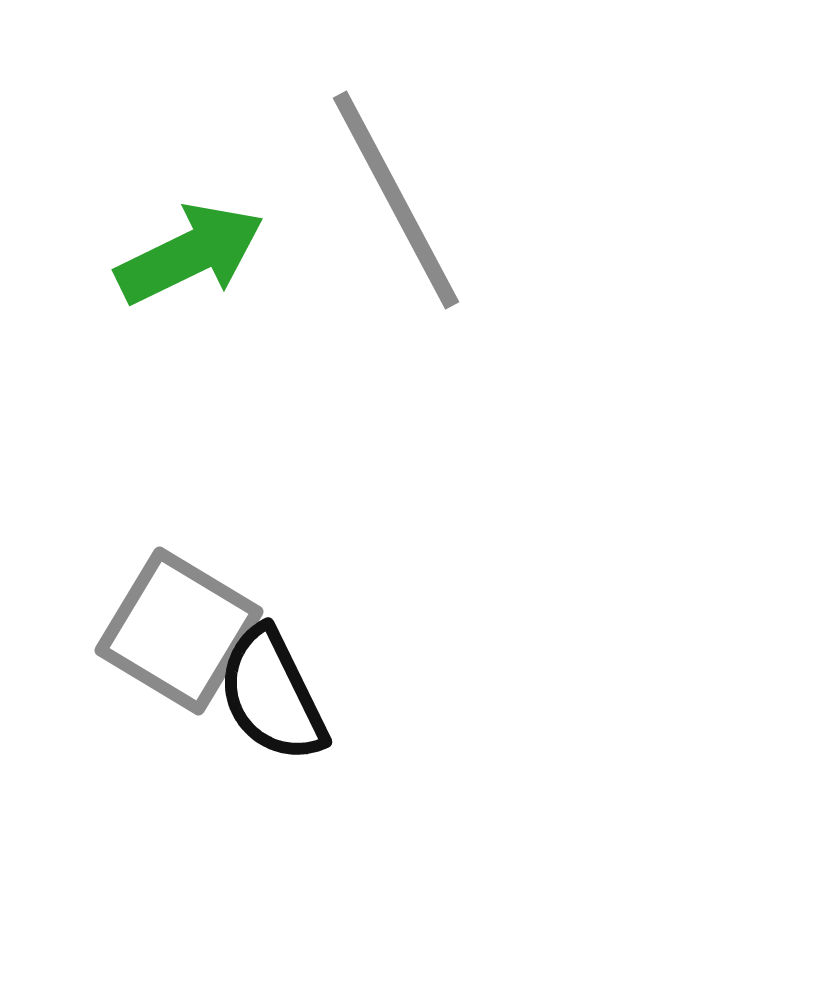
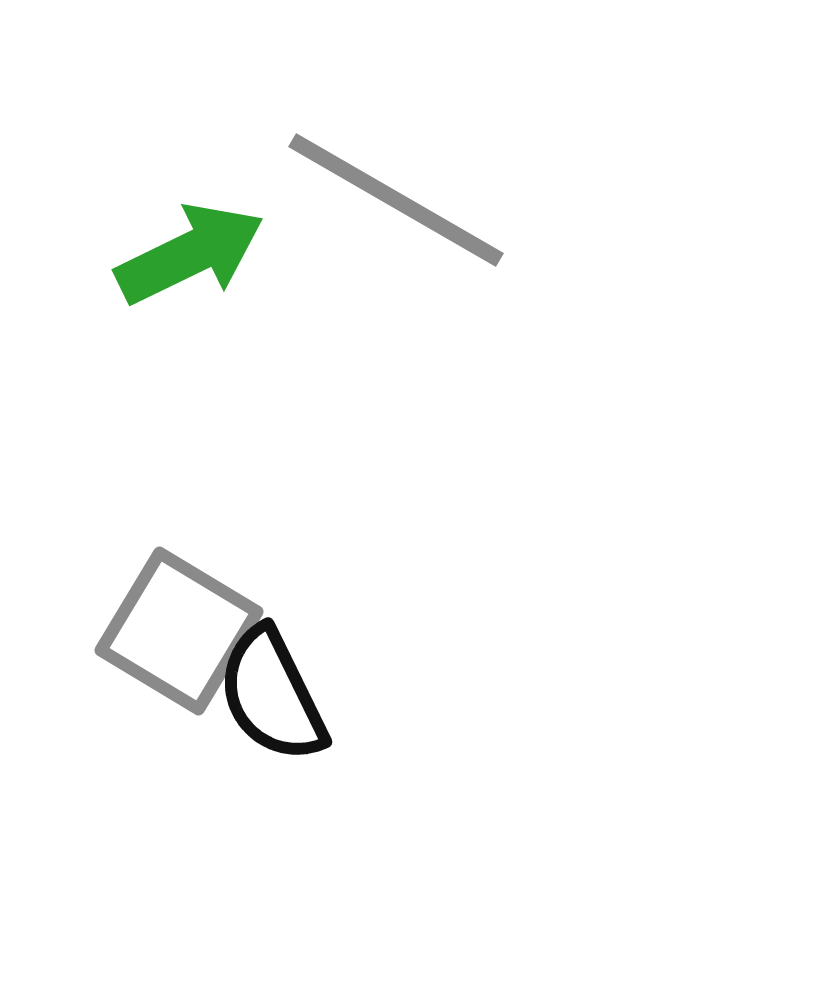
gray line: rotated 32 degrees counterclockwise
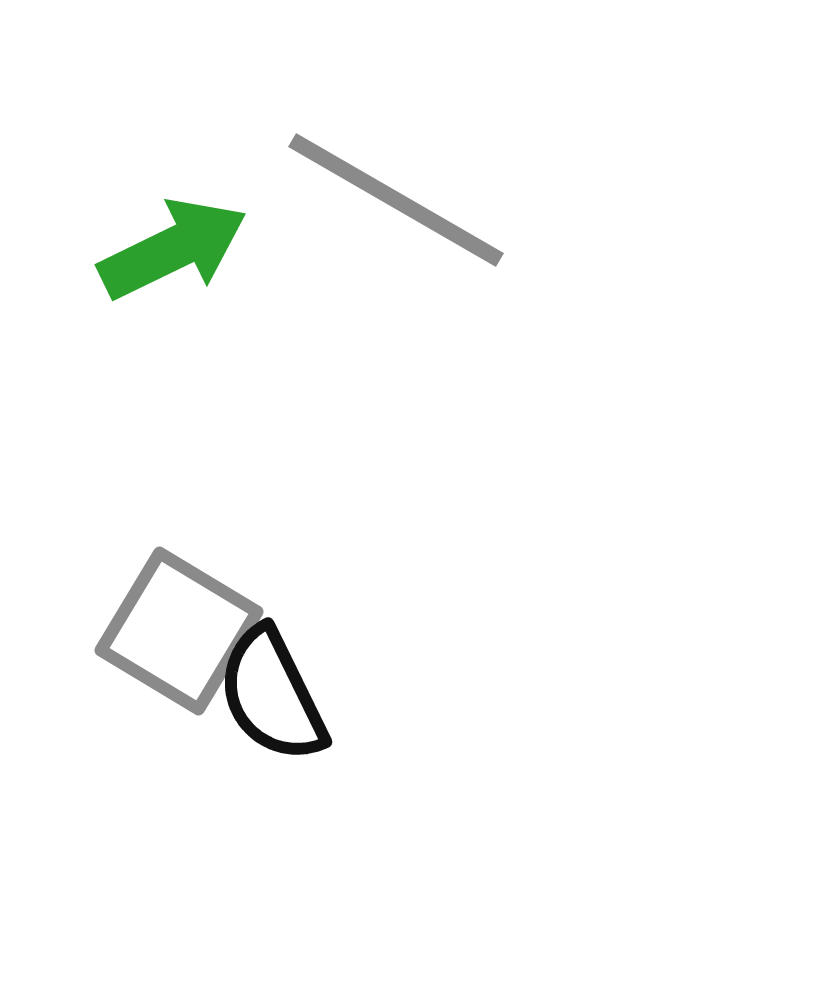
green arrow: moved 17 px left, 5 px up
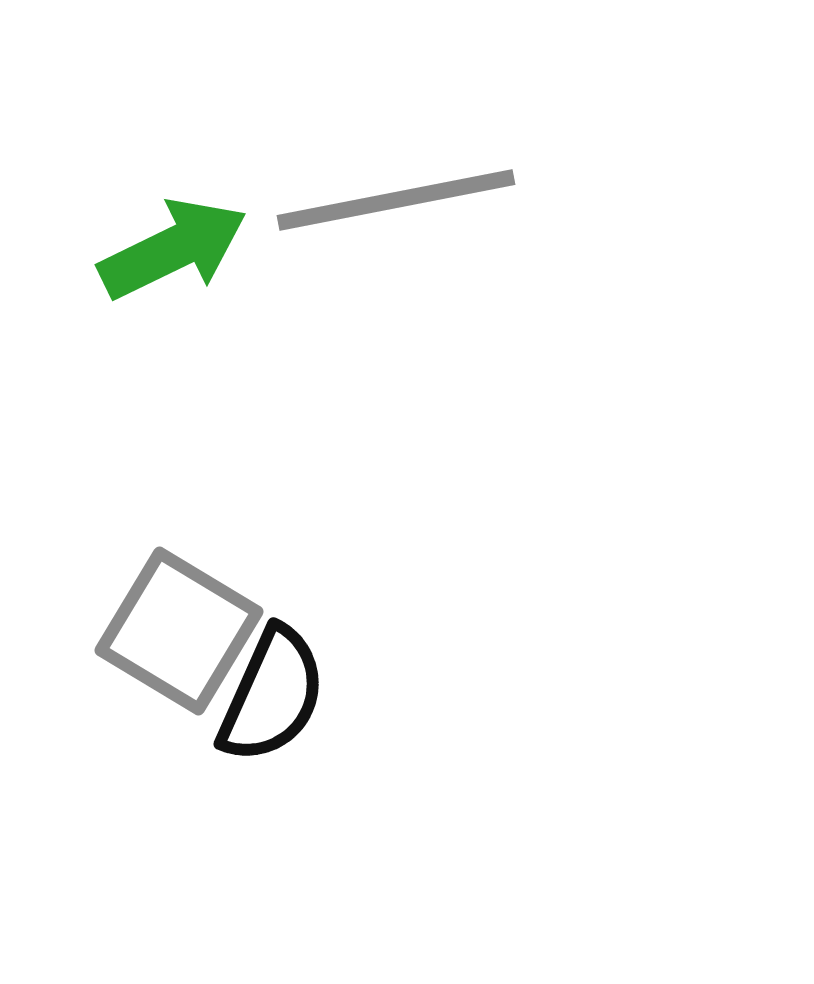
gray line: rotated 41 degrees counterclockwise
black semicircle: rotated 130 degrees counterclockwise
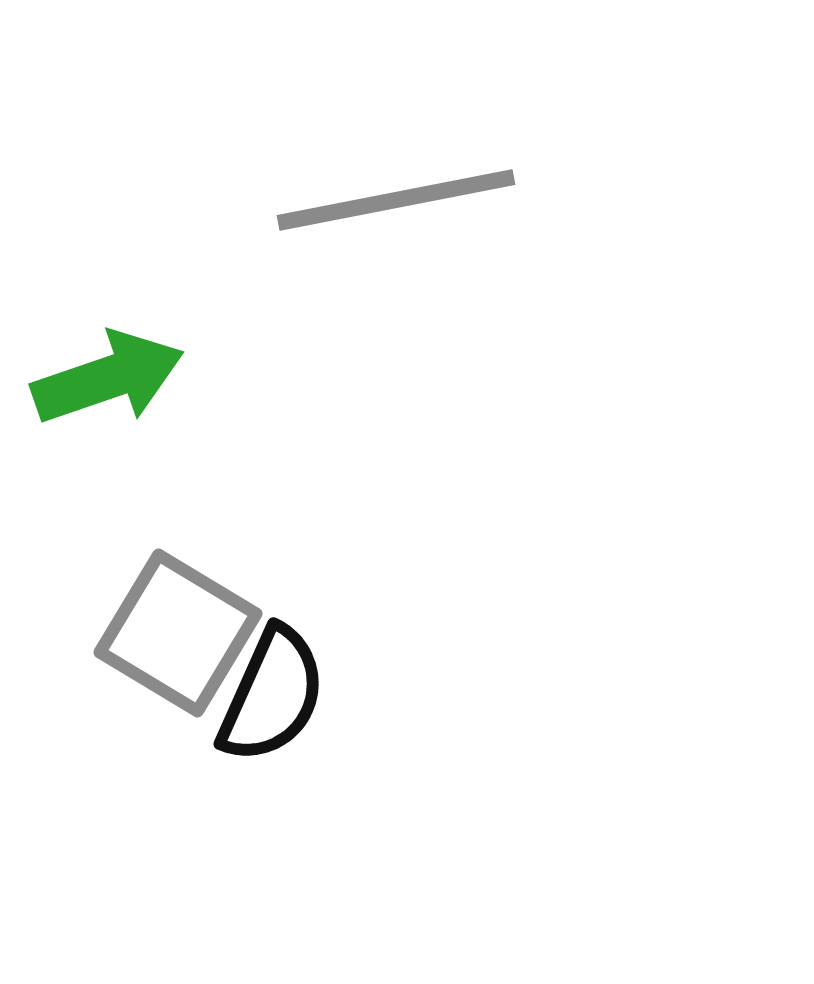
green arrow: moved 65 px left, 129 px down; rotated 7 degrees clockwise
gray square: moved 1 px left, 2 px down
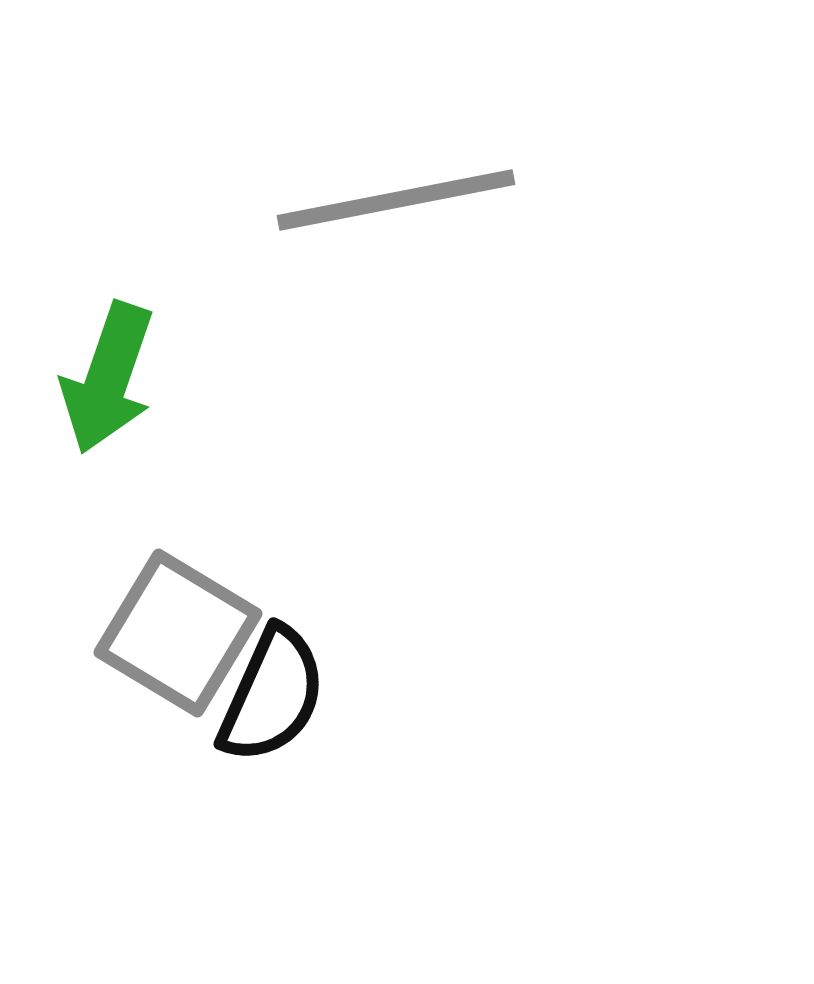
green arrow: rotated 128 degrees clockwise
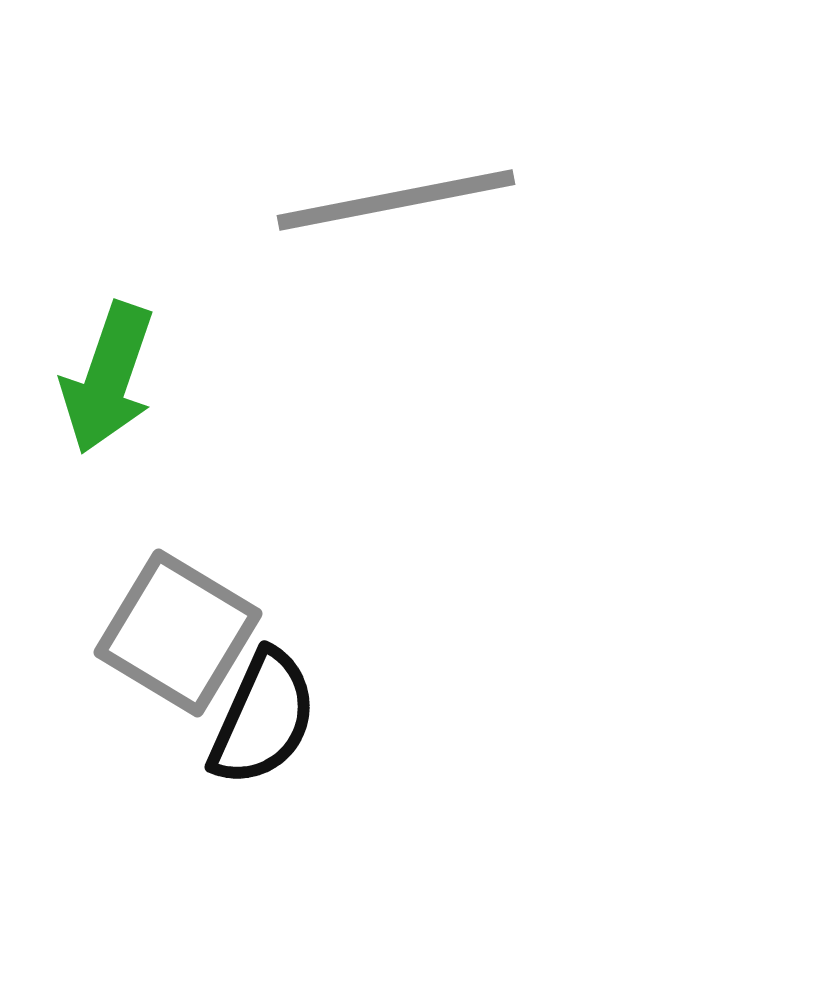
black semicircle: moved 9 px left, 23 px down
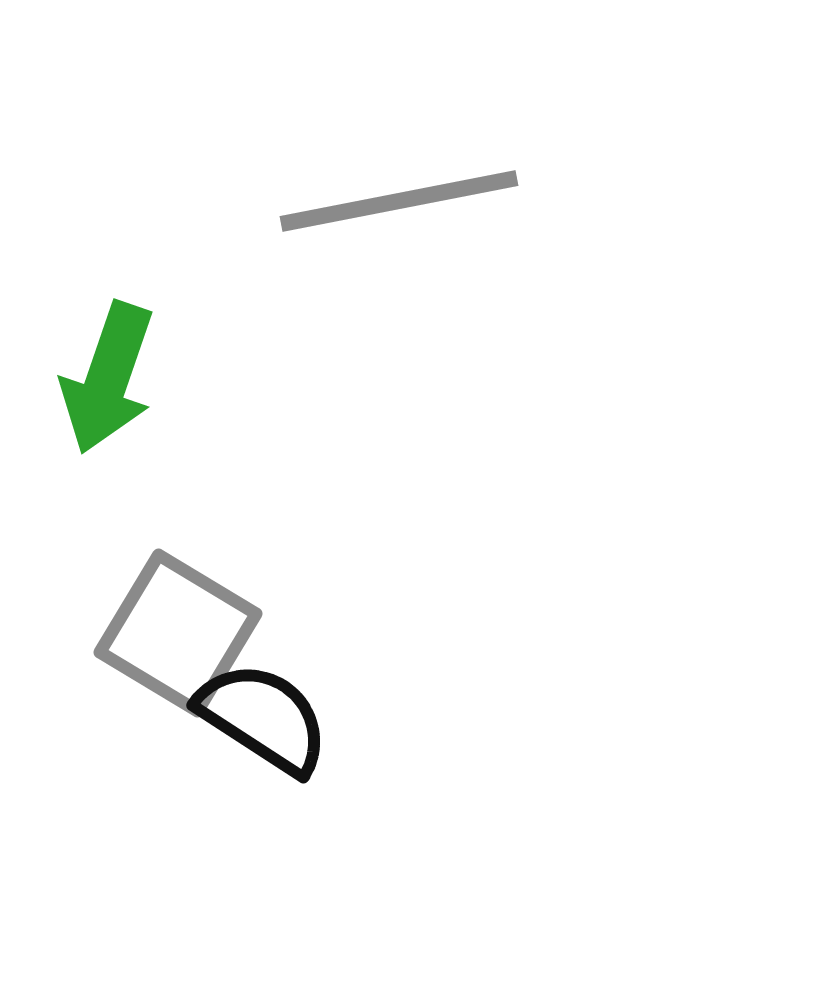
gray line: moved 3 px right, 1 px down
black semicircle: rotated 81 degrees counterclockwise
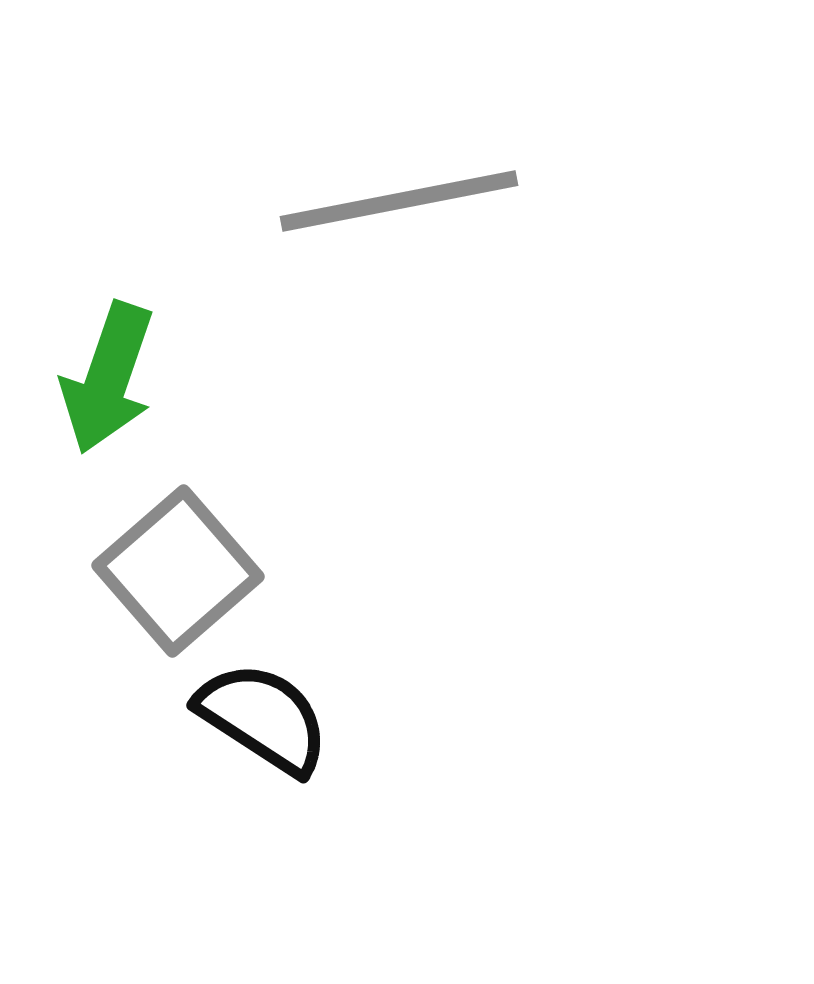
gray square: moved 62 px up; rotated 18 degrees clockwise
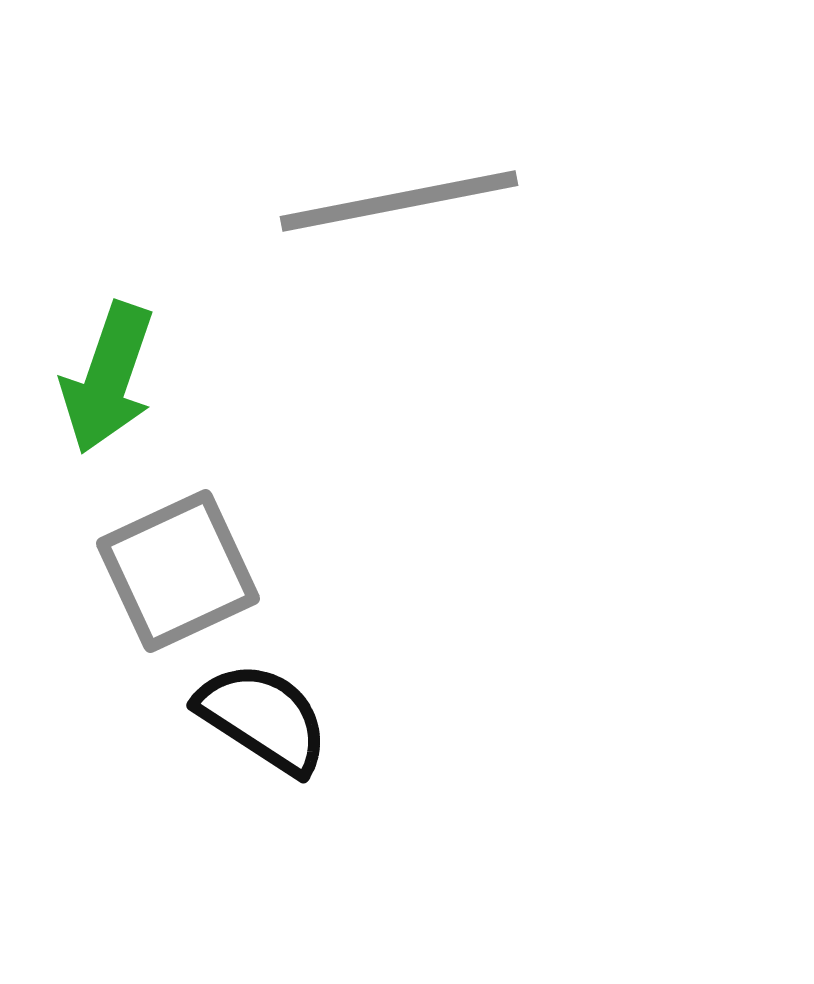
gray square: rotated 16 degrees clockwise
